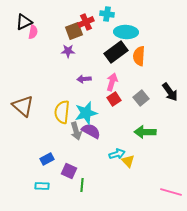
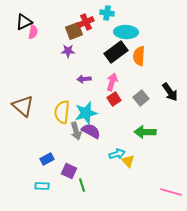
cyan cross: moved 1 px up
green line: rotated 24 degrees counterclockwise
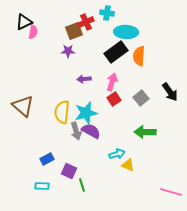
yellow triangle: moved 4 px down; rotated 24 degrees counterclockwise
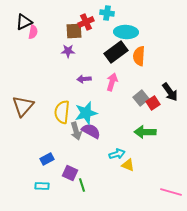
brown square: rotated 18 degrees clockwise
red square: moved 39 px right, 4 px down
brown triangle: rotated 30 degrees clockwise
purple square: moved 1 px right, 2 px down
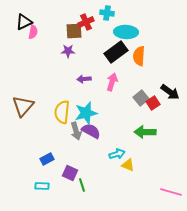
black arrow: rotated 18 degrees counterclockwise
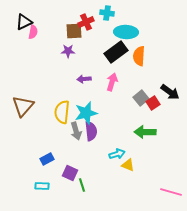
purple semicircle: rotated 54 degrees clockwise
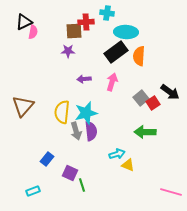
red cross: rotated 21 degrees clockwise
blue rectangle: rotated 24 degrees counterclockwise
cyan rectangle: moved 9 px left, 5 px down; rotated 24 degrees counterclockwise
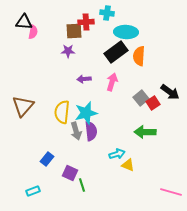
black triangle: rotated 30 degrees clockwise
